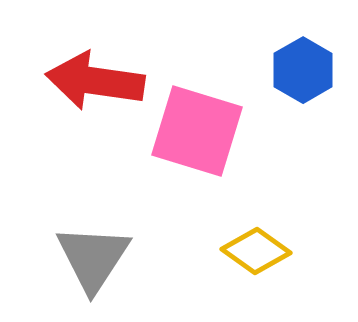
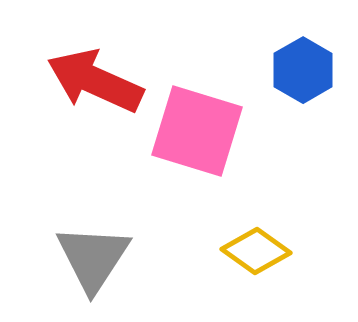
red arrow: rotated 16 degrees clockwise
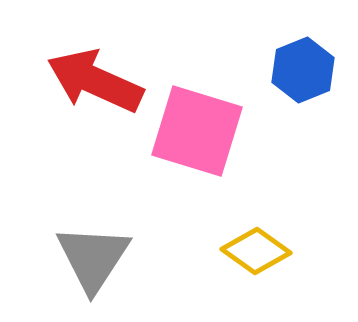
blue hexagon: rotated 8 degrees clockwise
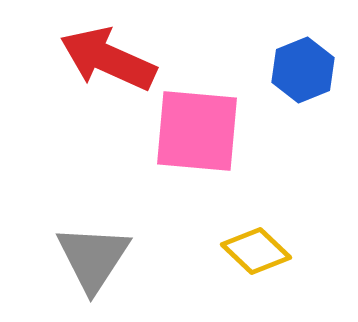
red arrow: moved 13 px right, 22 px up
pink square: rotated 12 degrees counterclockwise
yellow diamond: rotated 8 degrees clockwise
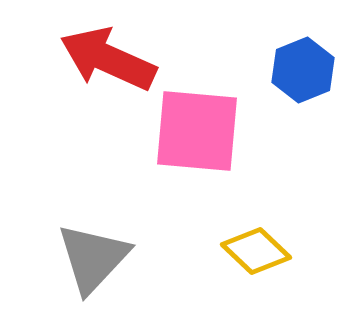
gray triangle: rotated 10 degrees clockwise
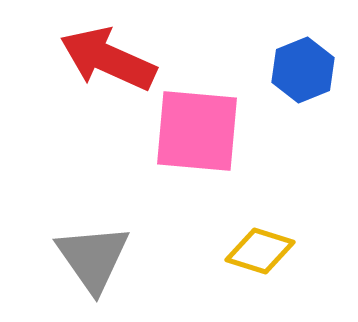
yellow diamond: moved 4 px right; rotated 26 degrees counterclockwise
gray triangle: rotated 18 degrees counterclockwise
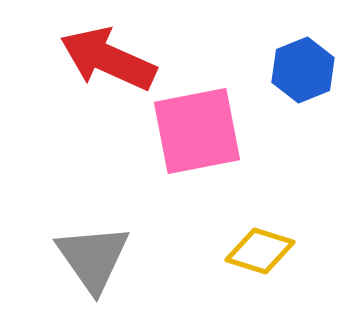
pink square: rotated 16 degrees counterclockwise
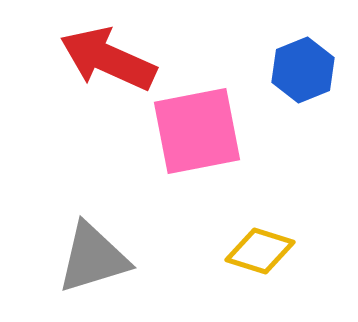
gray triangle: rotated 48 degrees clockwise
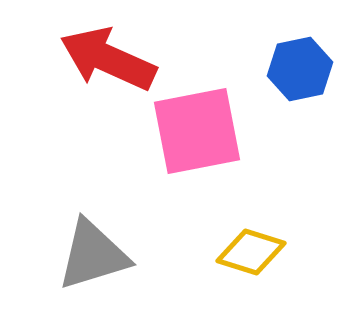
blue hexagon: moved 3 px left, 1 px up; rotated 10 degrees clockwise
yellow diamond: moved 9 px left, 1 px down
gray triangle: moved 3 px up
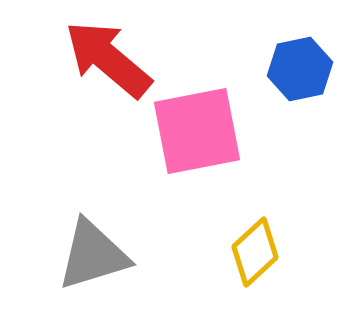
red arrow: rotated 16 degrees clockwise
yellow diamond: moved 4 px right; rotated 60 degrees counterclockwise
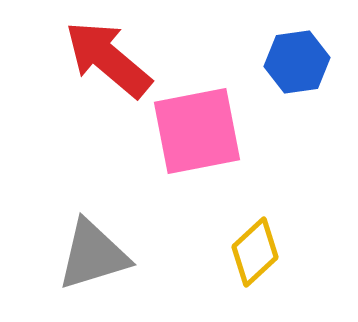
blue hexagon: moved 3 px left, 7 px up; rotated 4 degrees clockwise
